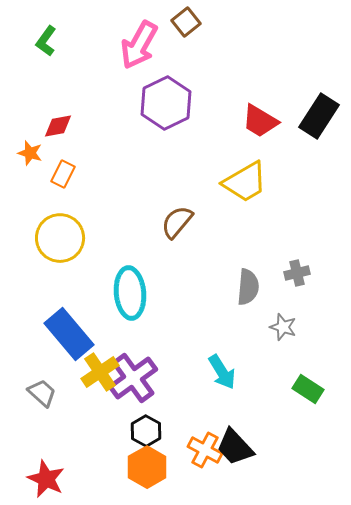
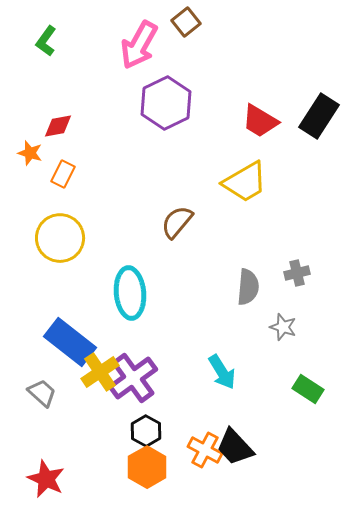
blue rectangle: moved 1 px right, 8 px down; rotated 12 degrees counterclockwise
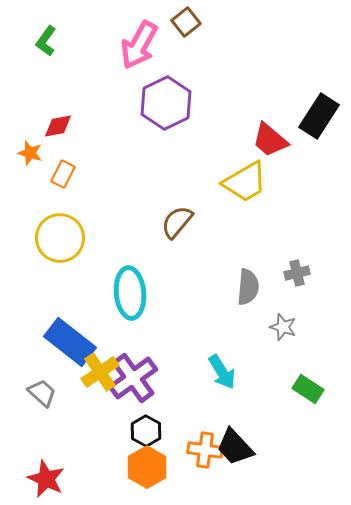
red trapezoid: moved 10 px right, 19 px down; rotated 9 degrees clockwise
orange cross: rotated 20 degrees counterclockwise
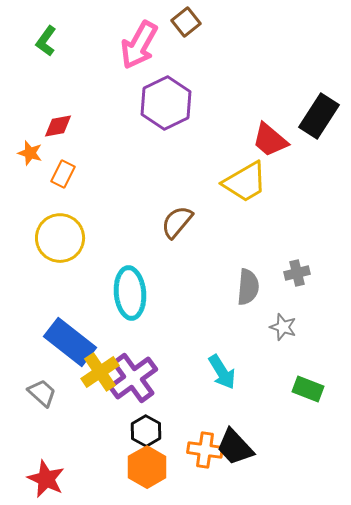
green rectangle: rotated 12 degrees counterclockwise
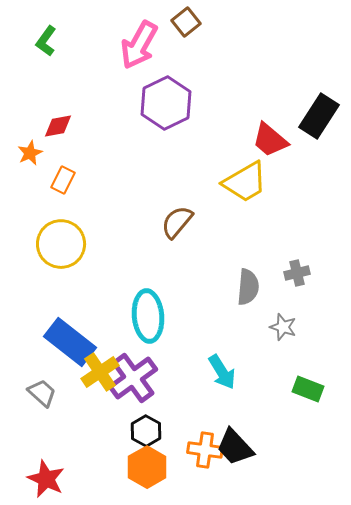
orange star: rotated 30 degrees clockwise
orange rectangle: moved 6 px down
yellow circle: moved 1 px right, 6 px down
cyan ellipse: moved 18 px right, 23 px down
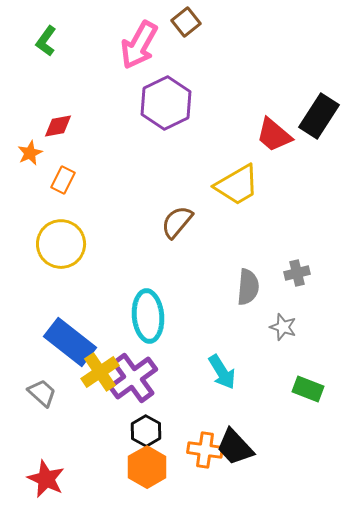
red trapezoid: moved 4 px right, 5 px up
yellow trapezoid: moved 8 px left, 3 px down
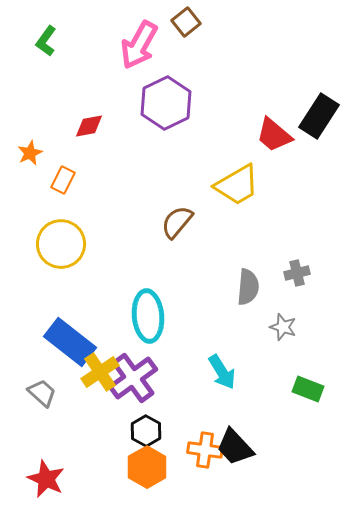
red diamond: moved 31 px right
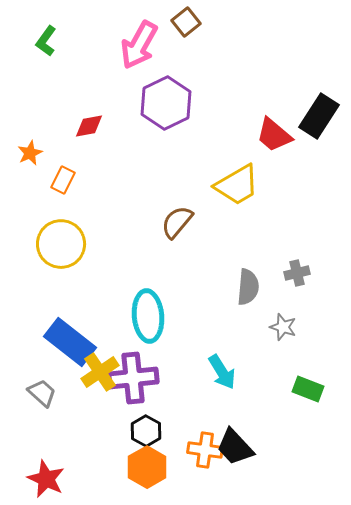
purple cross: rotated 30 degrees clockwise
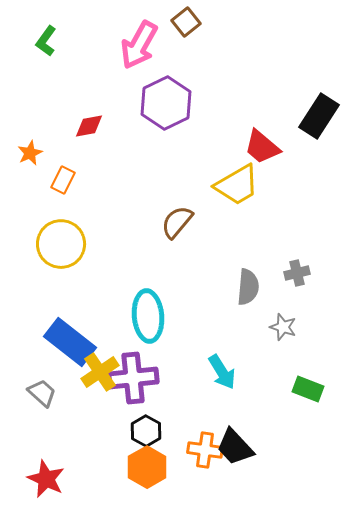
red trapezoid: moved 12 px left, 12 px down
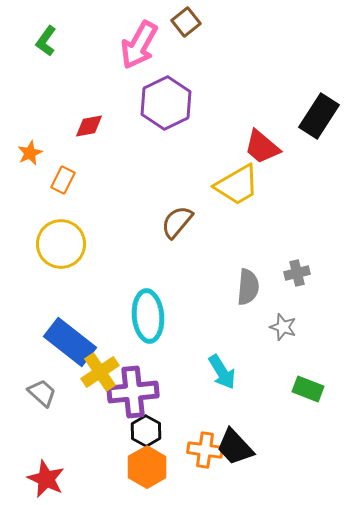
purple cross: moved 14 px down
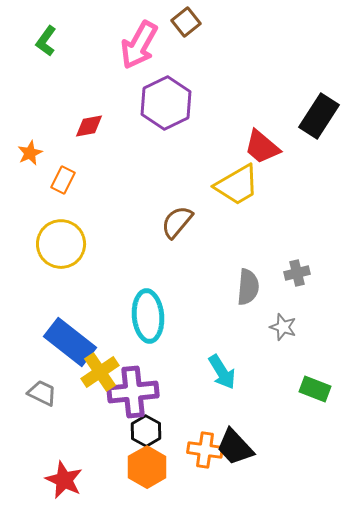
green rectangle: moved 7 px right
gray trapezoid: rotated 16 degrees counterclockwise
red star: moved 18 px right, 1 px down
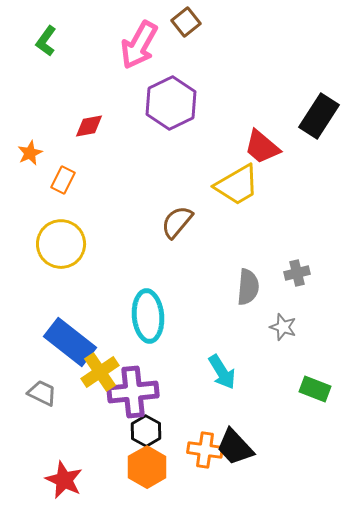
purple hexagon: moved 5 px right
